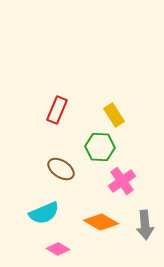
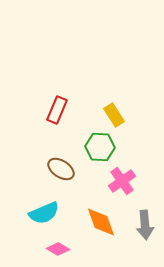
orange diamond: rotated 40 degrees clockwise
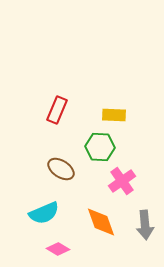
yellow rectangle: rotated 55 degrees counterclockwise
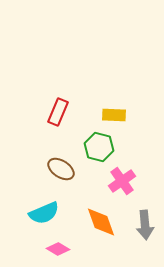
red rectangle: moved 1 px right, 2 px down
green hexagon: moved 1 px left; rotated 12 degrees clockwise
